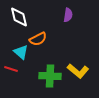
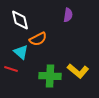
white diamond: moved 1 px right, 3 px down
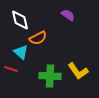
purple semicircle: rotated 64 degrees counterclockwise
orange semicircle: moved 1 px up
yellow L-shape: rotated 15 degrees clockwise
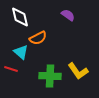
white diamond: moved 3 px up
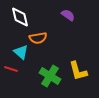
orange semicircle: rotated 18 degrees clockwise
yellow L-shape: rotated 20 degrees clockwise
green cross: rotated 30 degrees clockwise
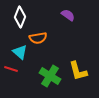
white diamond: rotated 35 degrees clockwise
cyan triangle: moved 1 px left
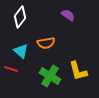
white diamond: rotated 15 degrees clockwise
orange semicircle: moved 8 px right, 5 px down
cyan triangle: moved 1 px right, 1 px up
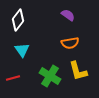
white diamond: moved 2 px left, 3 px down
orange semicircle: moved 24 px right
cyan triangle: moved 1 px right, 1 px up; rotated 14 degrees clockwise
red line: moved 2 px right, 9 px down; rotated 32 degrees counterclockwise
